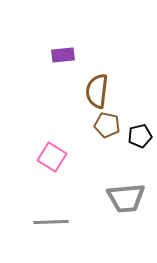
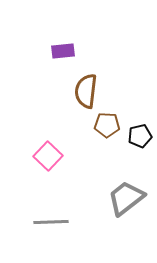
purple rectangle: moved 4 px up
brown semicircle: moved 11 px left
brown pentagon: rotated 10 degrees counterclockwise
pink square: moved 4 px left, 1 px up; rotated 12 degrees clockwise
gray trapezoid: rotated 147 degrees clockwise
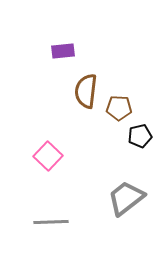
brown pentagon: moved 12 px right, 17 px up
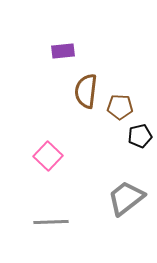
brown pentagon: moved 1 px right, 1 px up
